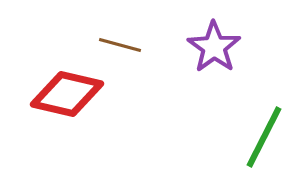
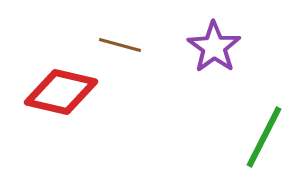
red diamond: moved 6 px left, 2 px up
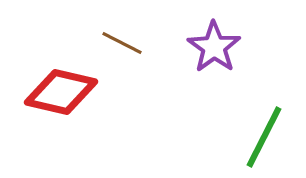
brown line: moved 2 px right, 2 px up; rotated 12 degrees clockwise
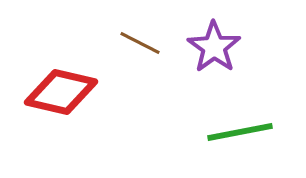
brown line: moved 18 px right
green line: moved 24 px left, 5 px up; rotated 52 degrees clockwise
